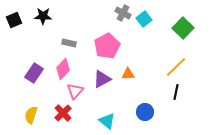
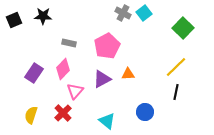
cyan square: moved 6 px up
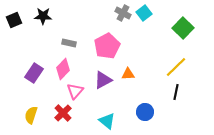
purple triangle: moved 1 px right, 1 px down
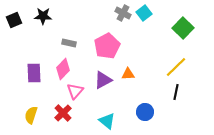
purple rectangle: rotated 36 degrees counterclockwise
